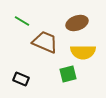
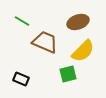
brown ellipse: moved 1 px right, 1 px up
yellow semicircle: moved 1 px up; rotated 45 degrees counterclockwise
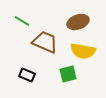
yellow semicircle: rotated 55 degrees clockwise
black rectangle: moved 6 px right, 4 px up
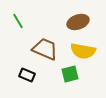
green line: moved 4 px left; rotated 28 degrees clockwise
brown trapezoid: moved 7 px down
green square: moved 2 px right
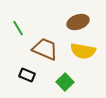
green line: moved 7 px down
green square: moved 5 px left, 8 px down; rotated 30 degrees counterclockwise
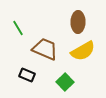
brown ellipse: rotated 70 degrees counterclockwise
yellow semicircle: rotated 40 degrees counterclockwise
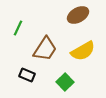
brown ellipse: moved 7 px up; rotated 60 degrees clockwise
green line: rotated 56 degrees clockwise
brown trapezoid: rotated 100 degrees clockwise
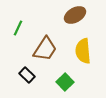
brown ellipse: moved 3 px left
yellow semicircle: rotated 115 degrees clockwise
black rectangle: rotated 21 degrees clockwise
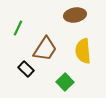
brown ellipse: rotated 20 degrees clockwise
black rectangle: moved 1 px left, 6 px up
